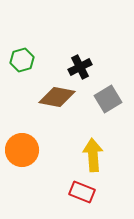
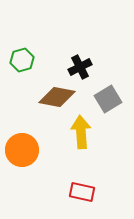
yellow arrow: moved 12 px left, 23 px up
red rectangle: rotated 10 degrees counterclockwise
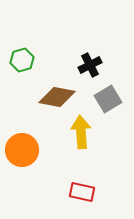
black cross: moved 10 px right, 2 px up
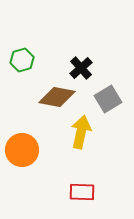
black cross: moved 9 px left, 3 px down; rotated 15 degrees counterclockwise
yellow arrow: rotated 16 degrees clockwise
red rectangle: rotated 10 degrees counterclockwise
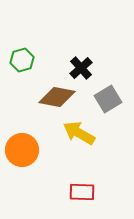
yellow arrow: moved 2 px left, 1 px down; rotated 72 degrees counterclockwise
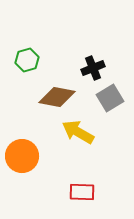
green hexagon: moved 5 px right
black cross: moved 12 px right; rotated 20 degrees clockwise
gray square: moved 2 px right, 1 px up
yellow arrow: moved 1 px left, 1 px up
orange circle: moved 6 px down
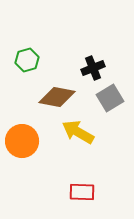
orange circle: moved 15 px up
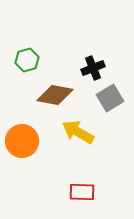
brown diamond: moved 2 px left, 2 px up
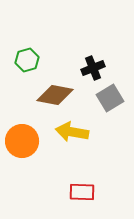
yellow arrow: moved 6 px left; rotated 20 degrees counterclockwise
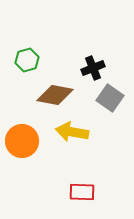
gray square: rotated 24 degrees counterclockwise
